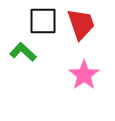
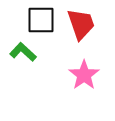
black square: moved 2 px left, 1 px up
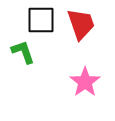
green L-shape: rotated 28 degrees clockwise
pink star: moved 1 px right, 7 px down
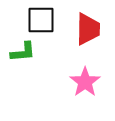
red trapezoid: moved 7 px right, 5 px down; rotated 20 degrees clockwise
green L-shape: rotated 104 degrees clockwise
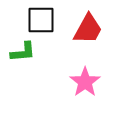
red trapezoid: rotated 28 degrees clockwise
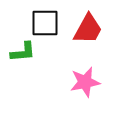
black square: moved 4 px right, 3 px down
pink star: rotated 24 degrees clockwise
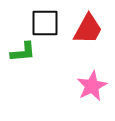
pink star: moved 7 px right, 4 px down; rotated 16 degrees counterclockwise
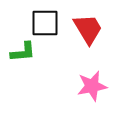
red trapezoid: rotated 60 degrees counterclockwise
pink star: rotated 16 degrees clockwise
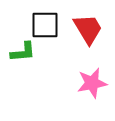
black square: moved 2 px down
pink star: moved 3 px up
